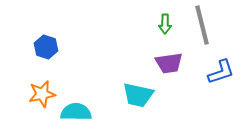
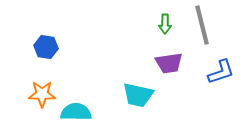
blue hexagon: rotated 10 degrees counterclockwise
orange star: rotated 12 degrees clockwise
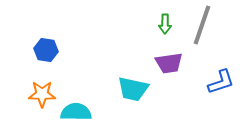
gray line: rotated 33 degrees clockwise
blue hexagon: moved 3 px down
blue L-shape: moved 10 px down
cyan trapezoid: moved 5 px left, 6 px up
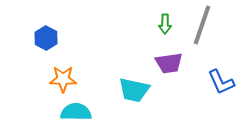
blue hexagon: moved 12 px up; rotated 20 degrees clockwise
blue L-shape: rotated 84 degrees clockwise
cyan trapezoid: moved 1 px right, 1 px down
orange star: moved 21 px right, 15 px up
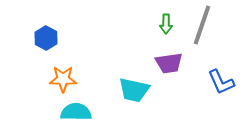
green arrow: moved 1 px right
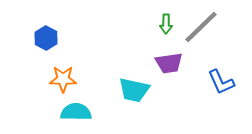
gray line: moved 1 px left, 2 px down; rotated 27 degrees clockwise
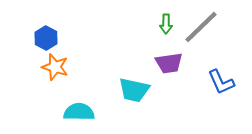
orange star: moved 8 px left, 12 px up; rotated 16 degrees clockwise
cyan semicircle: moved 3 px right
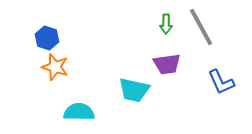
gray line: rotated 75 degrees counterclockwise
blue hexagon: moved 1 px right; rotated 10 degrees counterclockwise
purple trapezoid: moved 2 px left, 1 px down
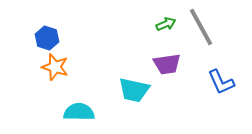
green arrow: rotated 114 degrees counterclockwise
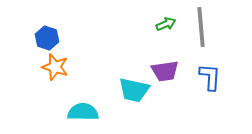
gray line: rotated 24 degrees clockwise
purple trapezoid: moved 2 px left, 7 px down
blue L-shape: moved 11 px left, 5 px up; rotated 152 degrees counterclockwise
cyan semicircle: moved 4 px right
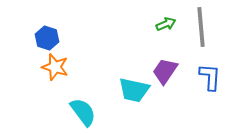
purple trapezoid: rotated 132 degrees clockwise
cyan semicircle: rotated 52 degrees clockwise
